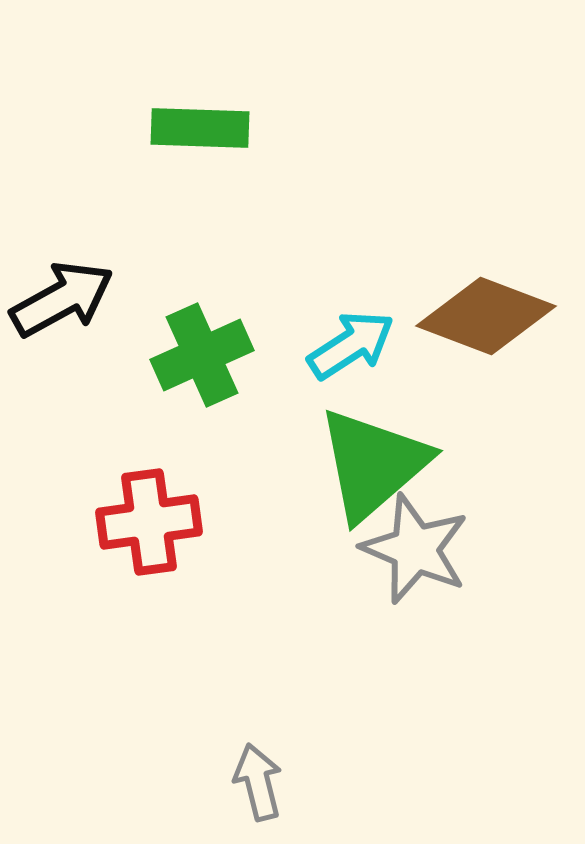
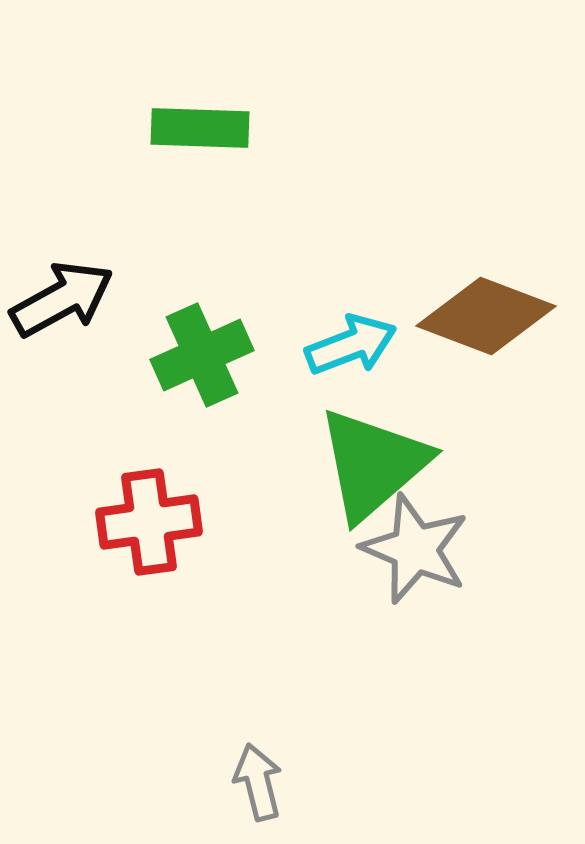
cyan arrow: rotated 12 degrees clockwise
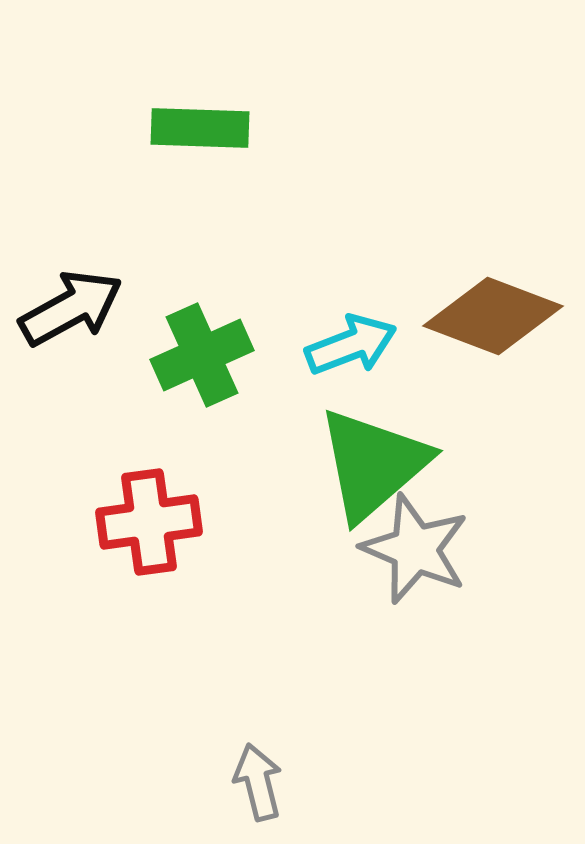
black arrow: moved 9 px right, 9 px down
brown diamond: moved 7 px right
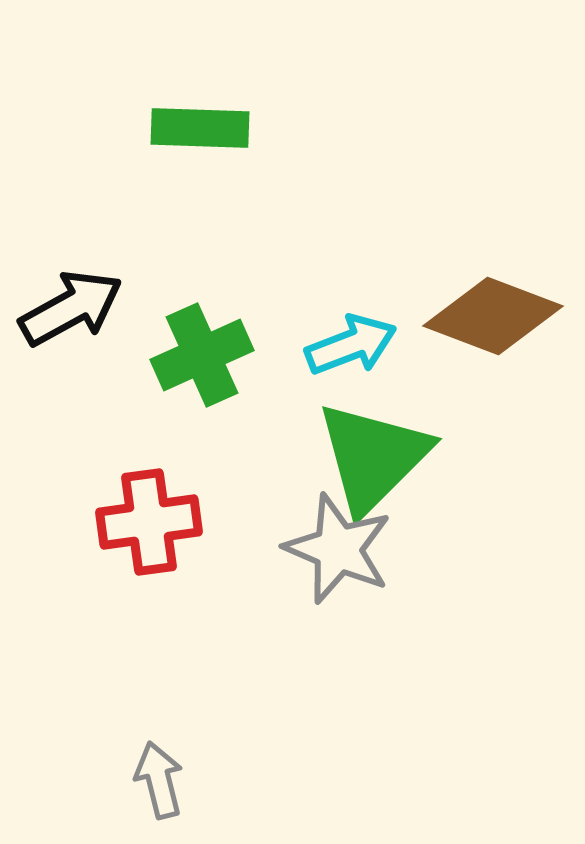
green triangle: moved 7 px up; rotated 4 degrees counterclockwise
gray star: moved 77 px left
gray arrow: moved 99 px left, 2 px up
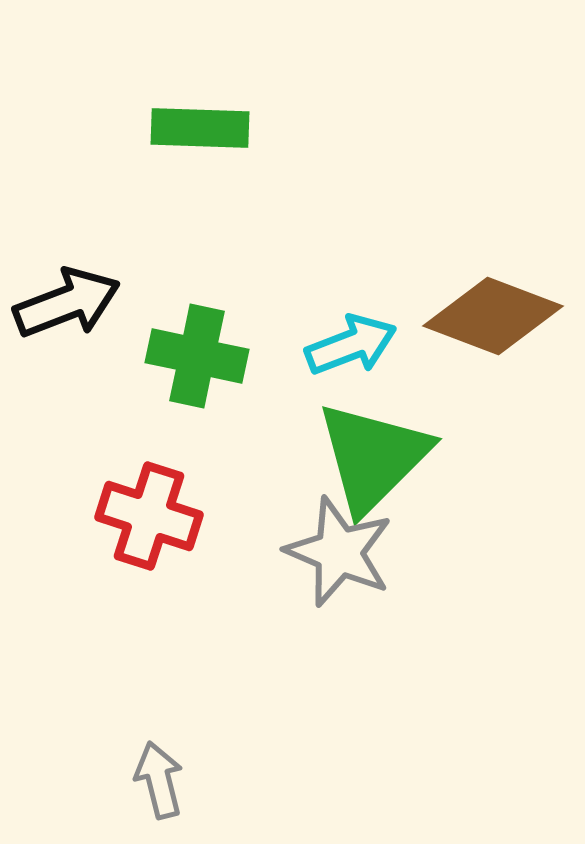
black arrow: moved 4 px left, 5 px up; rotated 8 degrees clockwise
green cross: moved 5 px left, 1 px down; rotated 36 degrees clockwise
red cross: moved 6 px up; rotated 26 degrees clockwise
gray star: moved 1 px right, 3 px down
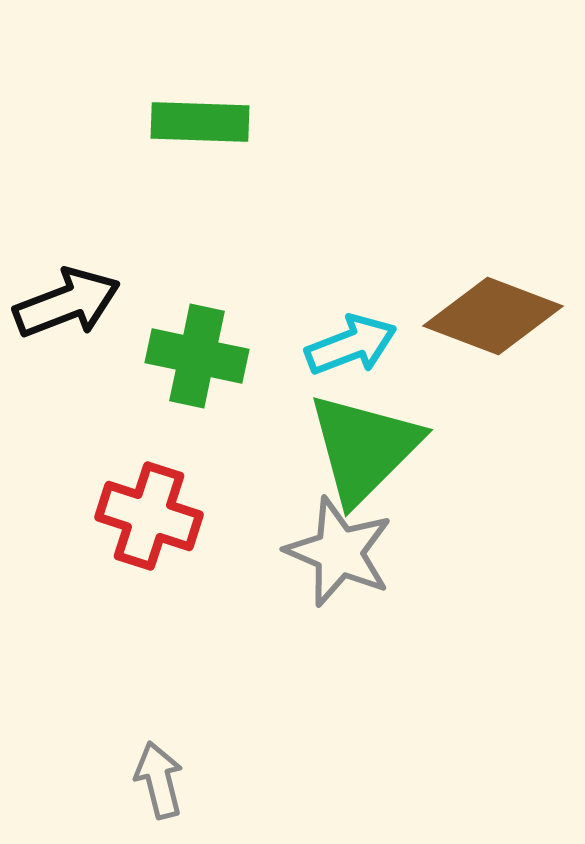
green rectangle: moved 6 px up
green triangle: moved 9 px left, 9 px up
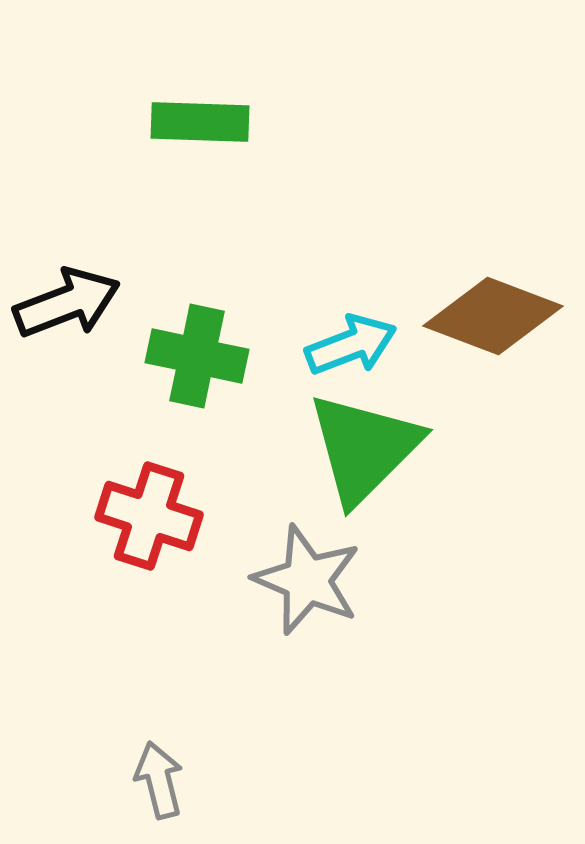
gray star: moved 32 px left, 28 px down
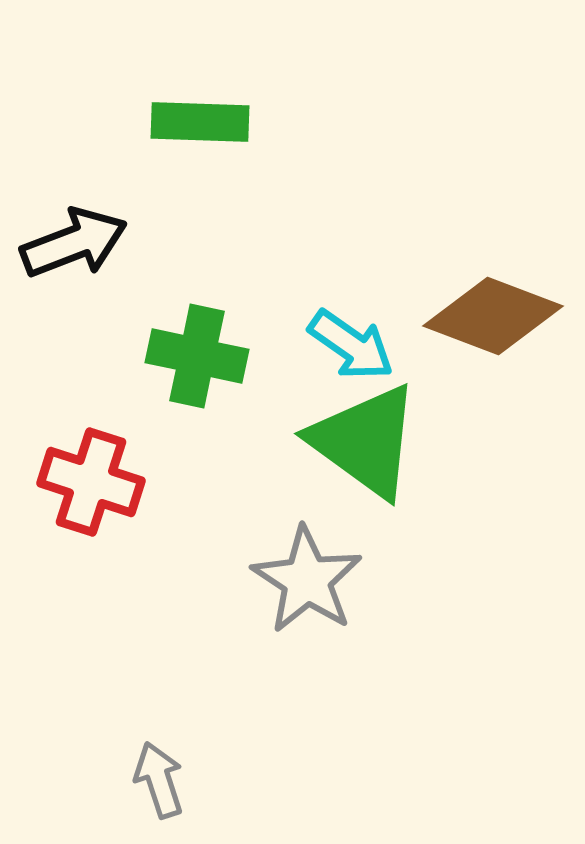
black arrow: moved 7 px right, 60 px up
cyan arrow: rotated 56 degrees clockwise
green triangle: moved 1 px right, 7 px up; rotated 39 degrees counterclockwise
red cross: moved 58 px left, 34 px up
gray star: rotated 10 degrees clockwise
gray arrow: rotated 4 degrees counterclockwise
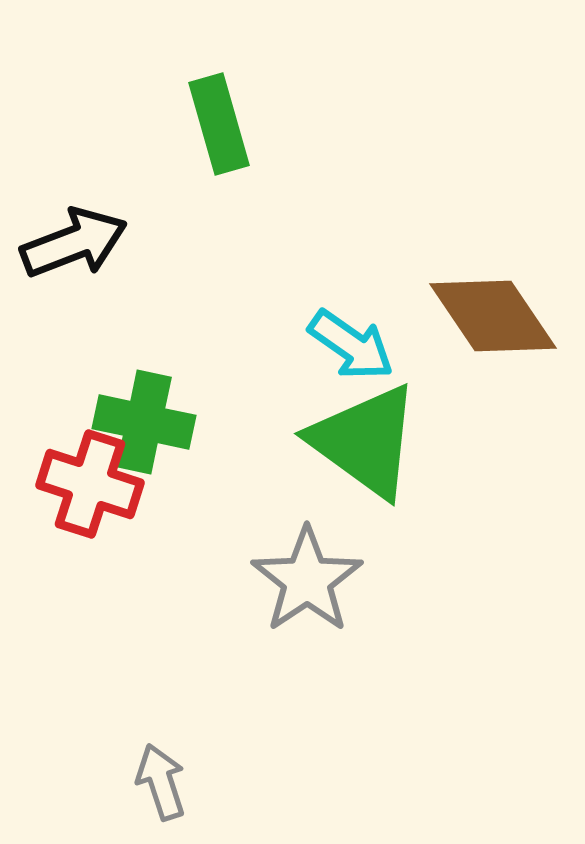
green rectangle: moved 19 px right, 2 px down; rotated 72 degrees clockwise
brown diamond: rotated 35 degrees clockwise
green cross: moved 53 px left, 66 px down
red cross: moved 1 px left, 2 px down
gray star: rotated 5 degrees clockwise
gray arrow: moved 2 px right, 2 px down
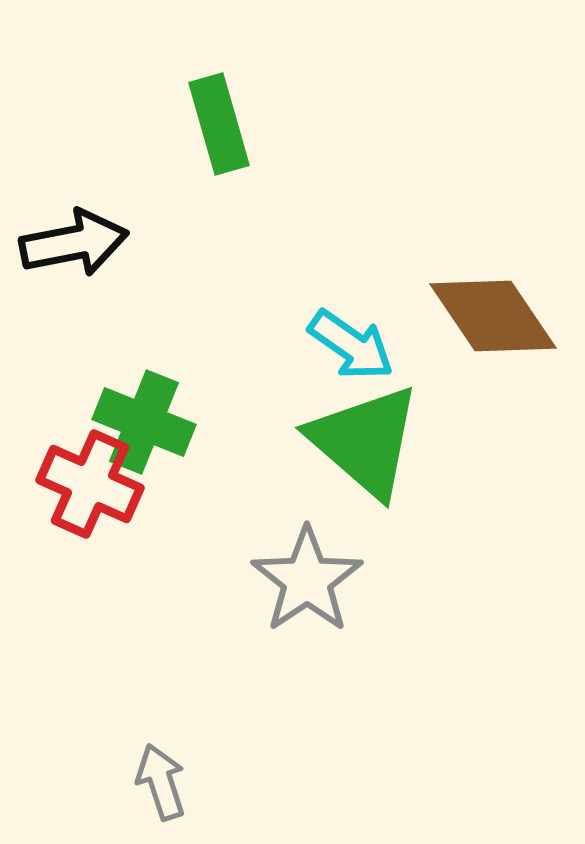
black arrow: rotated 10 degrees clockwise
green cross: rotated 10 degrees clockwise
green triangle: rotated 5 degrees clockwise
red cross: rotated 6 degrees clockwise
